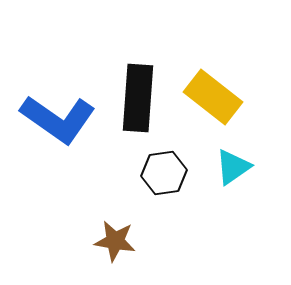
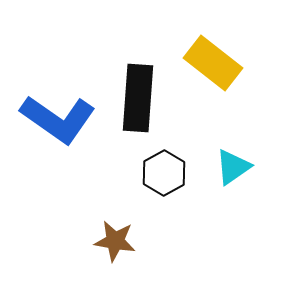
yellow rectangle: moved 34 px up
black hexagon: rotated 21 degrees counterclockwise
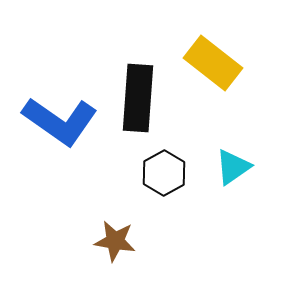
blue L-shape: moved 2 px right, 2 px down
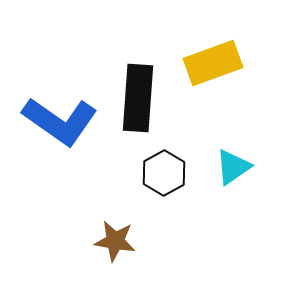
yellow rectangle: rotated 58 degrees counterclockwise
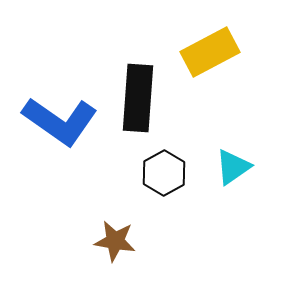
yellow rectangle: moved 3 px left, 11 px up; rotated 8 degrees counterclockwise
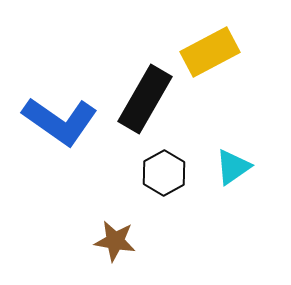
black rectangle: moved 7 px right, 1 px down; rotated 26 degrees clockwise
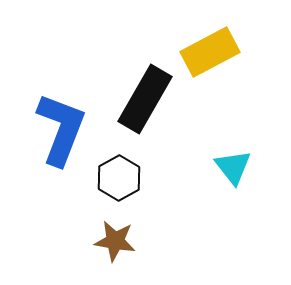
blue L-shape: moved 1 px right, 8 px down; rotated 104 degrees counterclockwise
cyan triangle: rotated 33 degrees counterclockwise
black hexagon: moved 45 px left, 5 px down
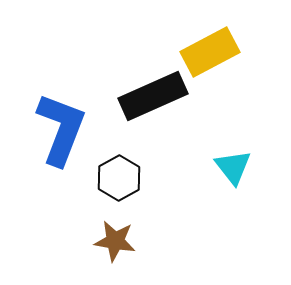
black rectangle: moved 8 px right, 3 px up; rotated 36 degrees clockwise
